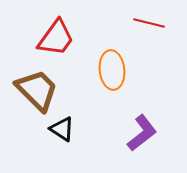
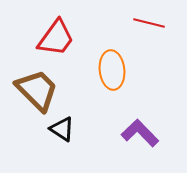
purple L-shape: moved 2 px left; rotated 96 degrees counterclockwise
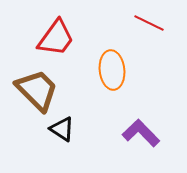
red line: rotated 12 degrees clockwise
purple L-shape: moved 1 px right
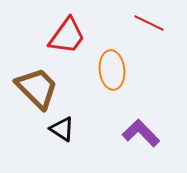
red trapezoid: moved 11 px right, 2 px up
brown trapezoid: moved 2 px up
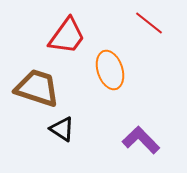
red line: rotated 12 degrees clockwise
orange ellipse: moved 2 px left; rotated 12 degrees counterclockwise
brown trapezoid: rotated 27 degrees counterclockwise
purple L-shape: moved 7 px down
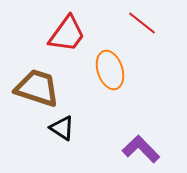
red line: moved 7 px left
red trapezoid: moved 2 px up
black triangle: moved 1 px up
purple L-shape: moved 9 px down
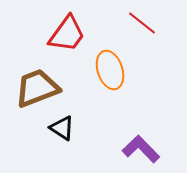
brown trapezoid: rotated 39 degrees counterclockwise
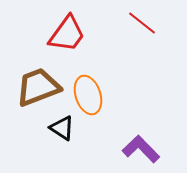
orange ellipse: moved 22 px left, 25 px down
brown trapezoid: moved 1 px right, 1 px up
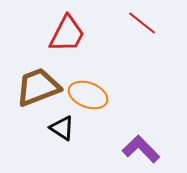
red trapezoid: rotated 9 degrees counterclockwise
orange ellipse: rotated 51 degrees counterclockwise
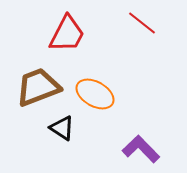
orange ellipse: moved 7 px right, 1 px up; rotated 9 degrees clockwise
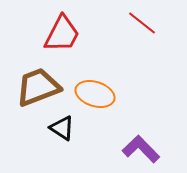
red trapezoid: moved 5 px left
orange ellipse: rotated 12 degrees counterclockwise
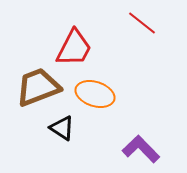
red trapezoid: moved 12 px right, 14 px down
